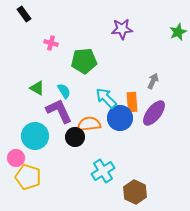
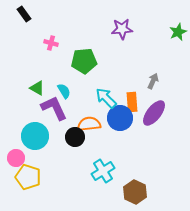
purple L-shape: moved 5 px left, 3 px up
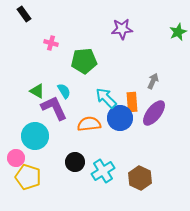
green triangle: moved 3 px down
black circle: moved 25 px down
brown hexagon: moved 5 px right, 14 px up
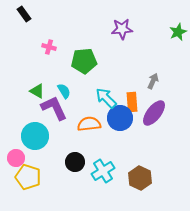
pink cross: moved 2 px left, 4 px down
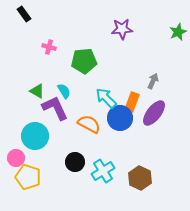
orange rectangle: rotated 24 degrees clockwise
purple L-shape: moved 1 px right
orange semicircle: rotated 35 degrees clockwise
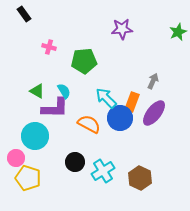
purple L-shape: rotated 116 degrees clockwise
yellow pentagon: moved 1 px down
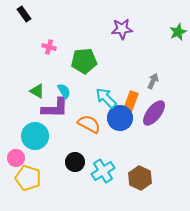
orange rectangle: moved 1 px left, 1 px up
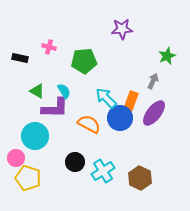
black rectangle: moved 4 px left, 44 px down; rotated 42 degrees counterclockwise
green star: moved 11 px left, 24 px down
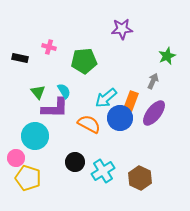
green triangle: moved 1 px right, 1 px down; rotated 21 degrees clockwise
cyan arrow: rotated 85 degrees counterclockwise
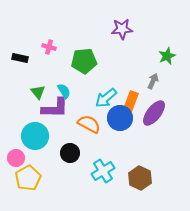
black circle: moved 5 px left, 9 px up
yellow pentagon: rotated 25 degrees clockwise
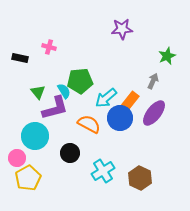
green pentagon: moved 4 px left, 20 px down
orange rectangle: moved 1 px left; rotated 18 degrees clockwise
purple L-shape: rotated 16 degrees counterclockwise
pink circle: moved 1 px right
